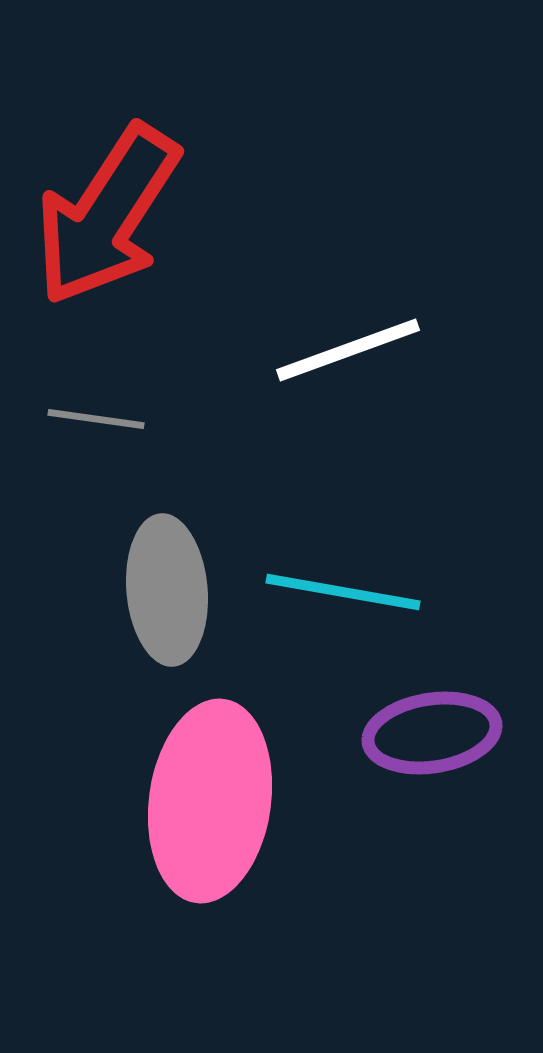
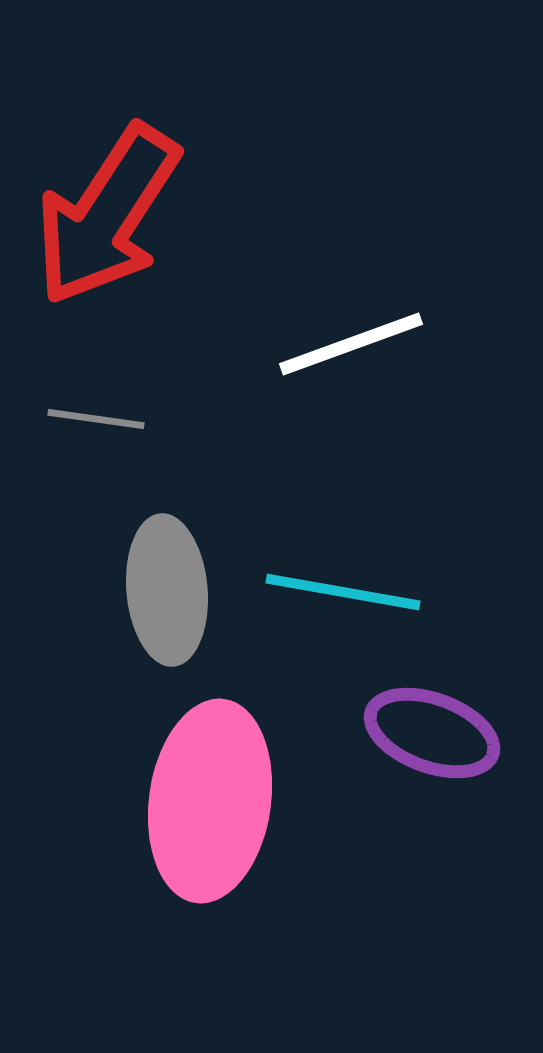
white line: moved 3 px right, 6 px up
purple ellipse: rotated 29 degrees clockwise
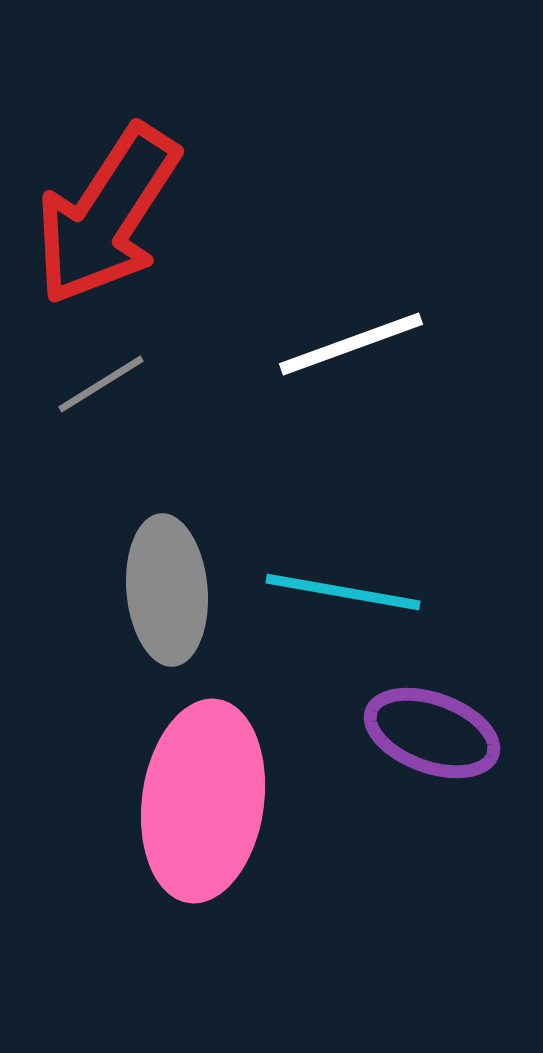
gray line: moved 5 px right, 35 px up; rotated 40 degrees counterclockwise
pink ellipse: moved 7 px left
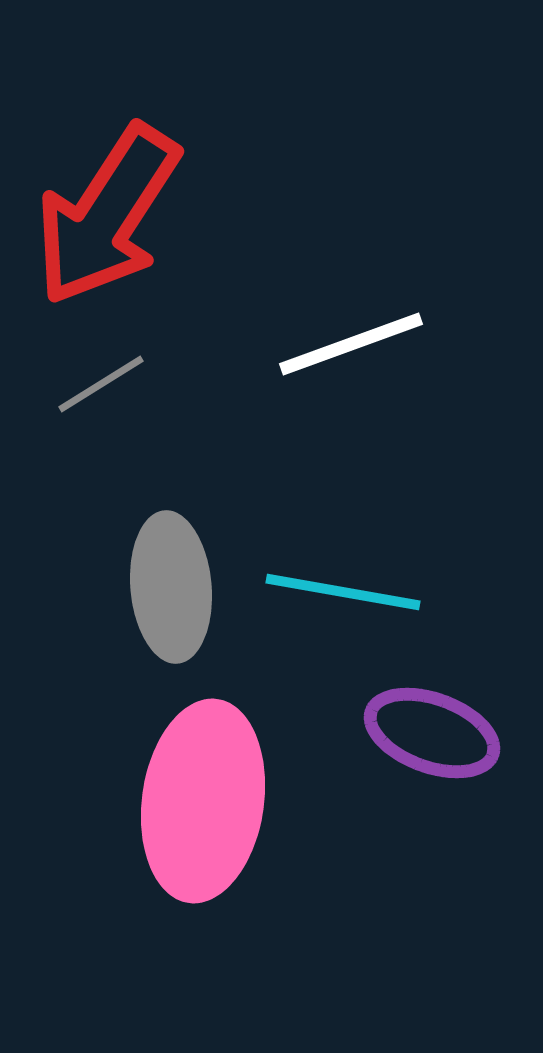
gray ellipse: moved 4 px right, 3 px up
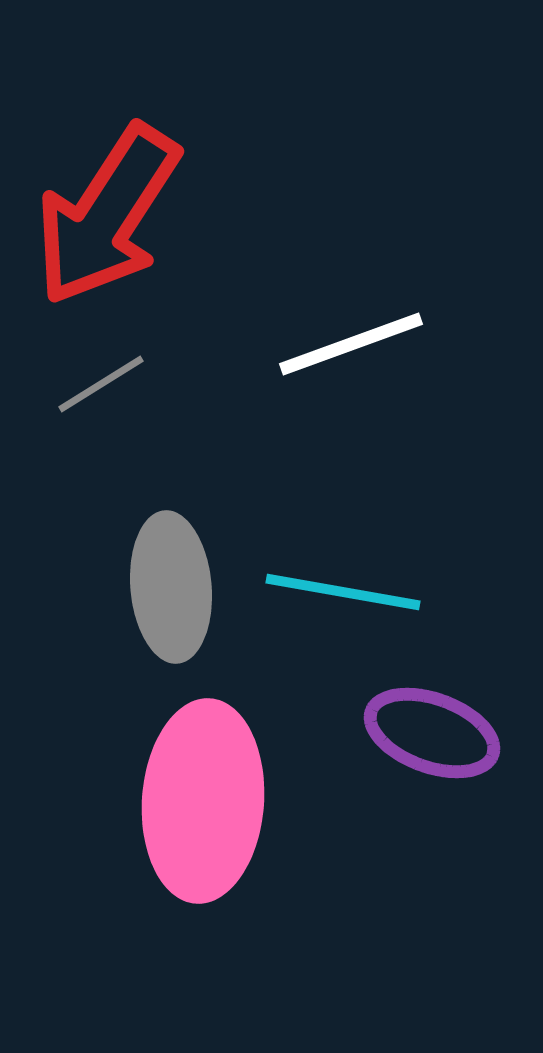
pink ellipse: rotated 4 degrees counterclockwise
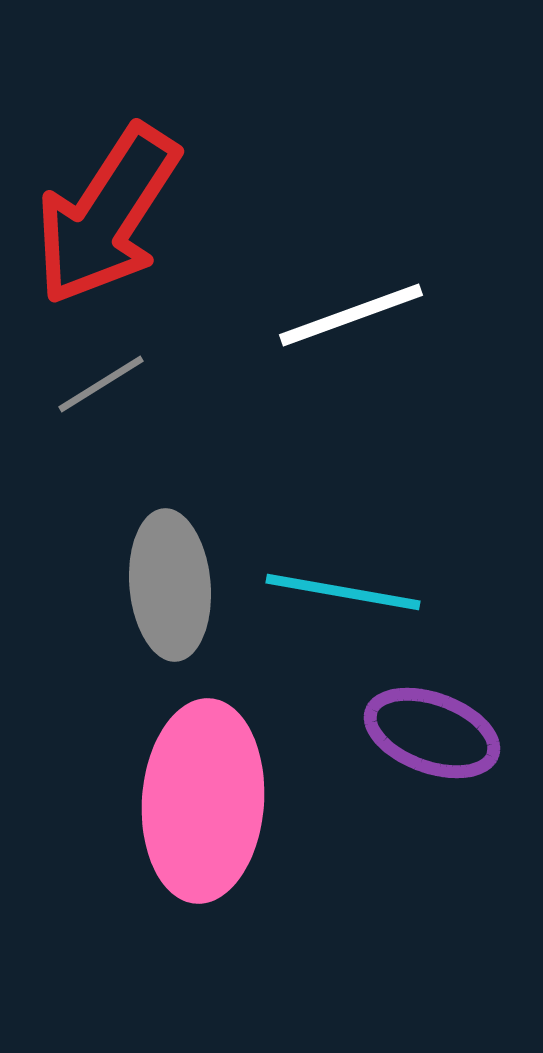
white line: moved 29 px up
gray ellipse: moved 1 px left, 2 px up
